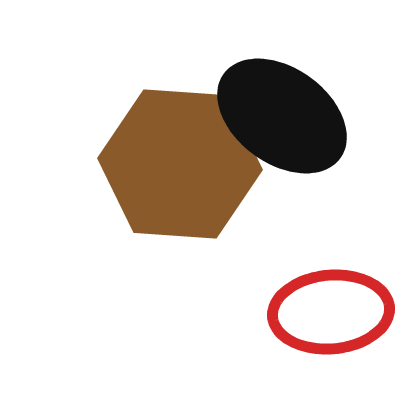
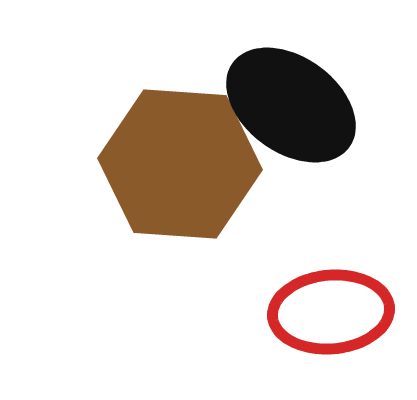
black ellipse: moved 9 px right, 11 px up
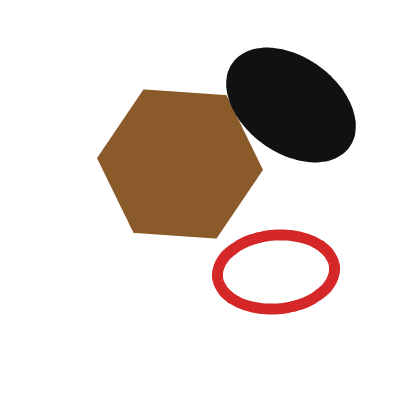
red ellipse: moved 55 px left, 40 px up
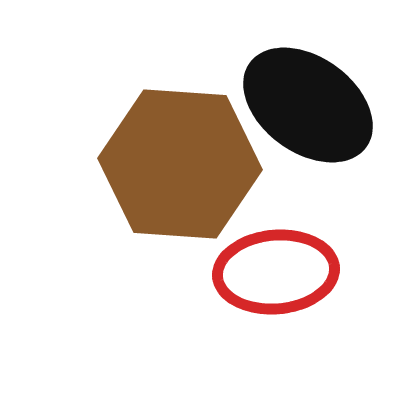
black ellipse: moved 17 px right
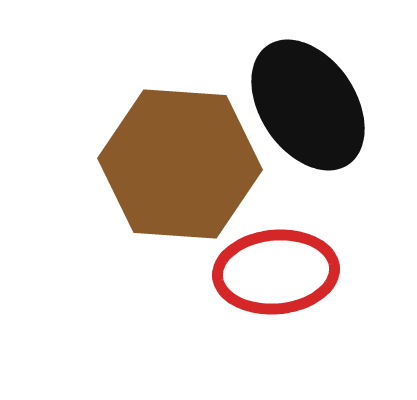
black ellipse: rotated 20 degrees clockwise
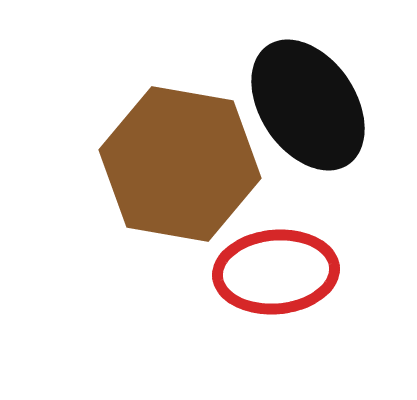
brown hexagon: rotated 6 degrees clockwise
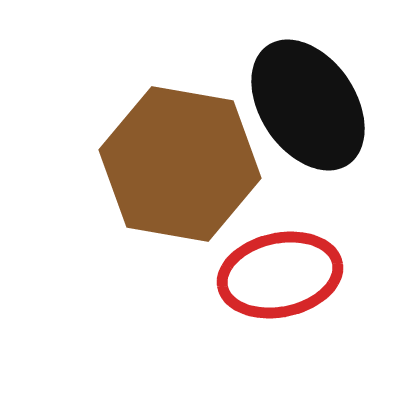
red ellipse: moved 4 px right, 3 px down; rotated 7 degrees counterclockwise
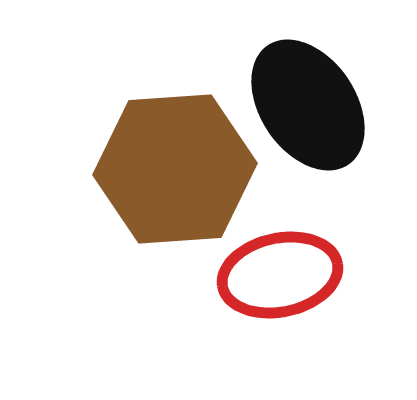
brown hexagon: moved 5 px left, 5 px down; rotated 14 degrees counterclockwise
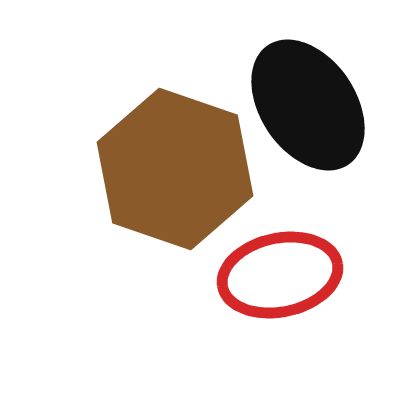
brown hexagon: rotated 23 degrees clockwise
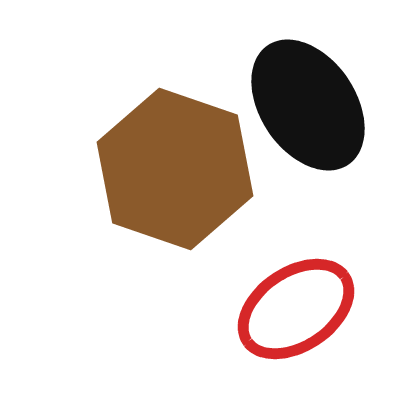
red ellipse: moved 16 px right, 34 px down; rotated 22 degrees counterclockwise
